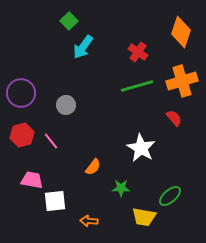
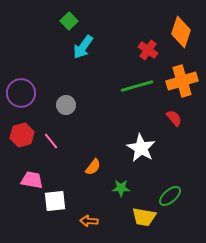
red cross: moved 10 px right, 2 px up
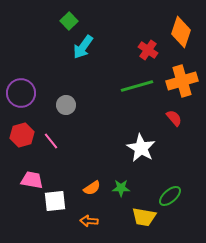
orange semicircle: moved 1 px left, 21 px down; rotated 18 degrees clockwise
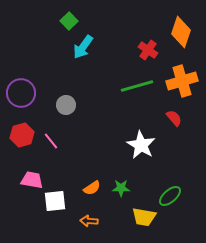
white star: moved 3 px up
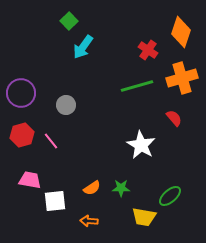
orange cross: moved 3 px up
pink trapezoid: moved 2 px left
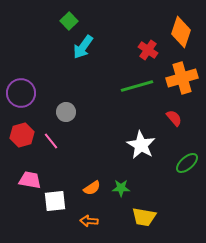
gray circle: moved 7 px down
green ellipse: moved 17 px right, 33 px up
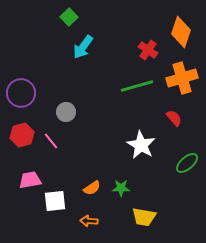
green square: moved 4 px up
pink trapezoid: rotated 20 degrees counterclockwise
